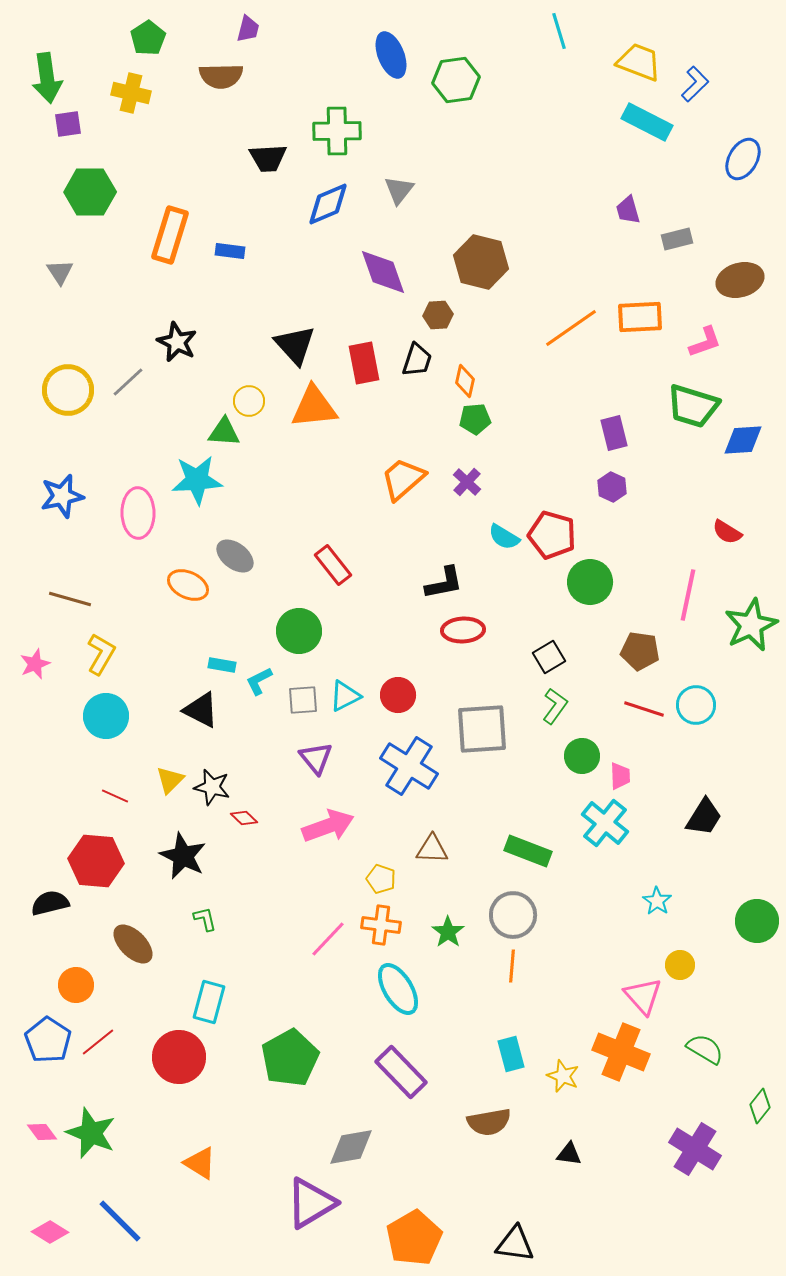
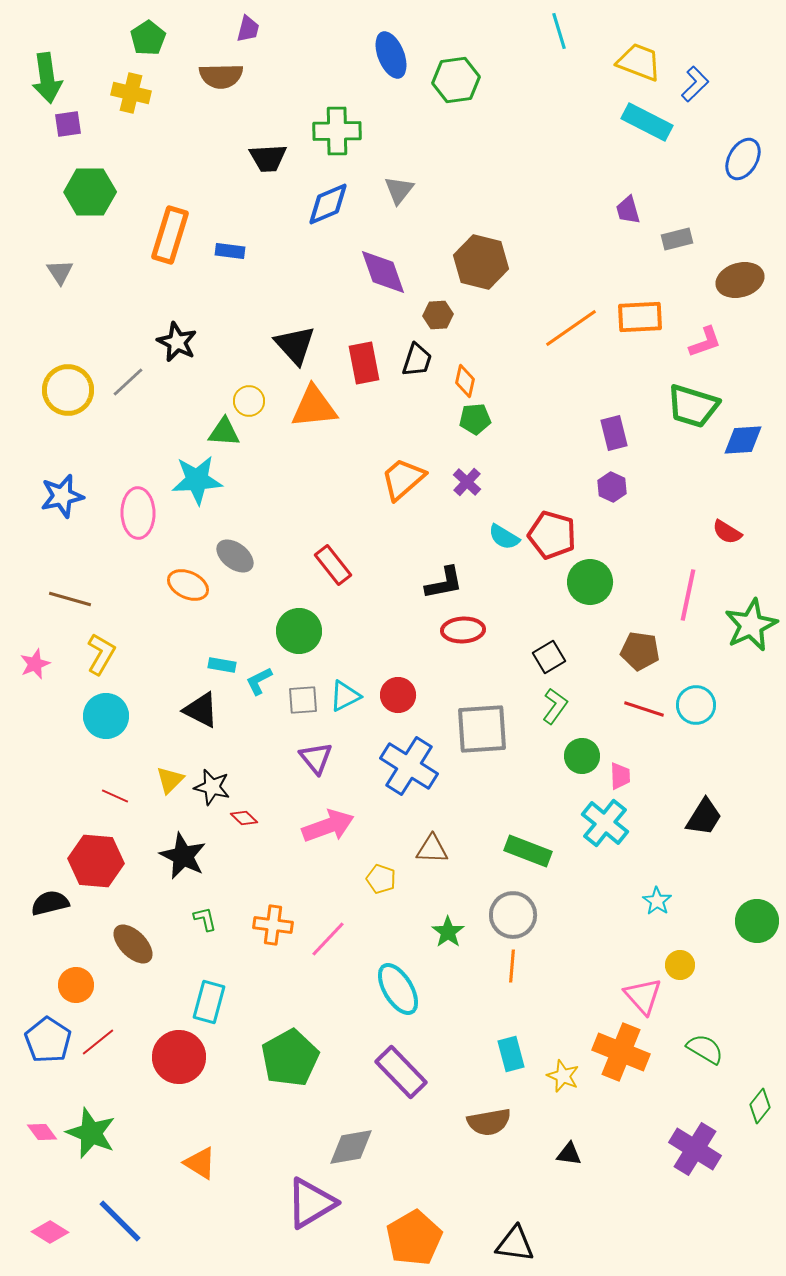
orange cross at (381, 925): moved 108 px left
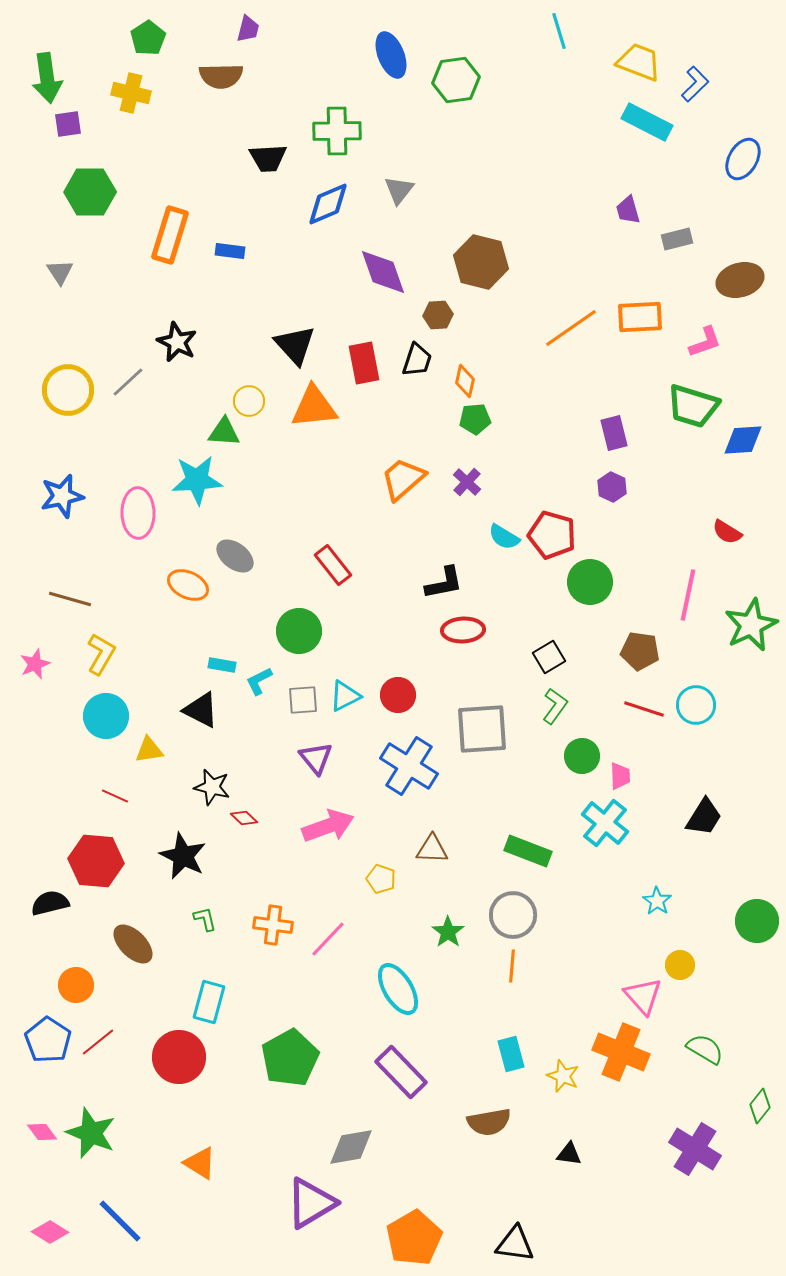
yellow triangle at (170, 780): moved 21 px left, 30 px up; rotated 36 degrees clockwise
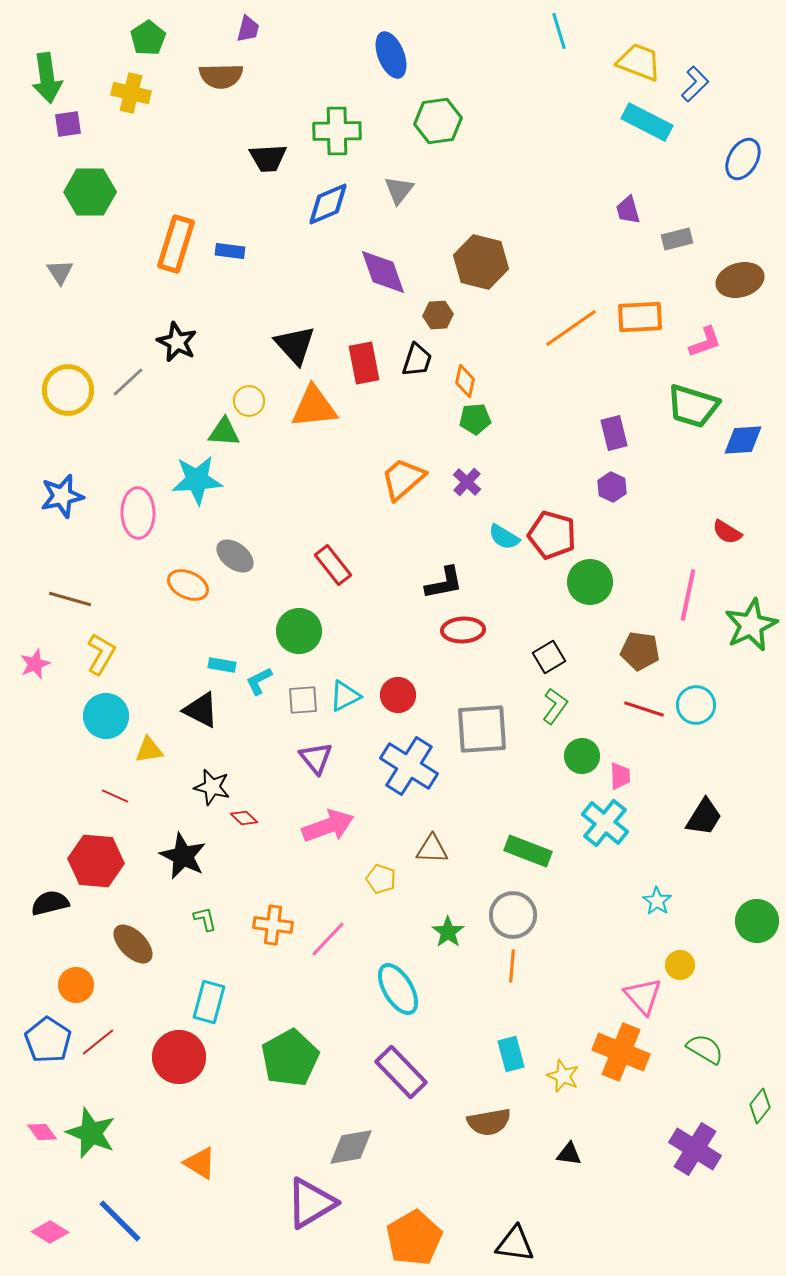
green hexagon at (456, 80): moved 18 px left, 41 px down
orange rectangle at (170, 235): moved 6 px right, 9 px down
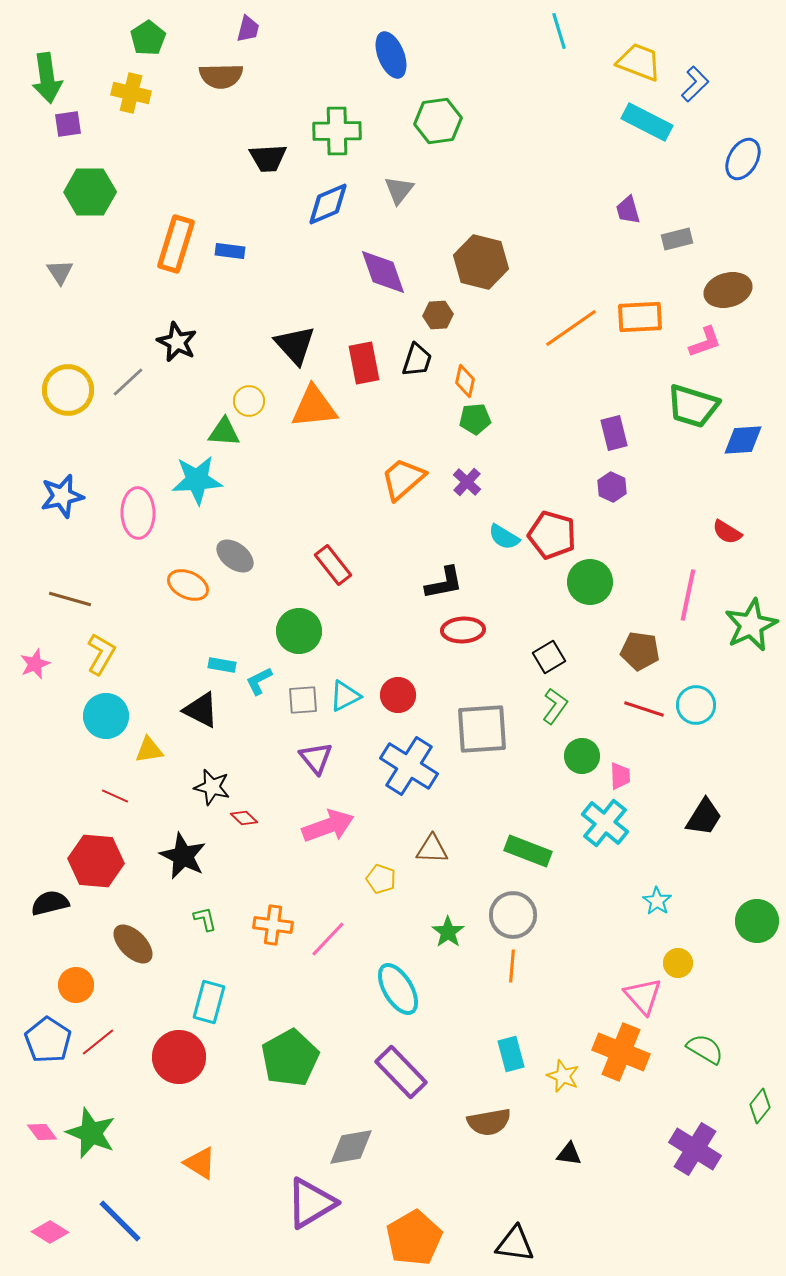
brown ellipse at (740, 280): moved 12 px left, 10 px down
yellow circle at (680, 965): moved 2 px left, 2 px up
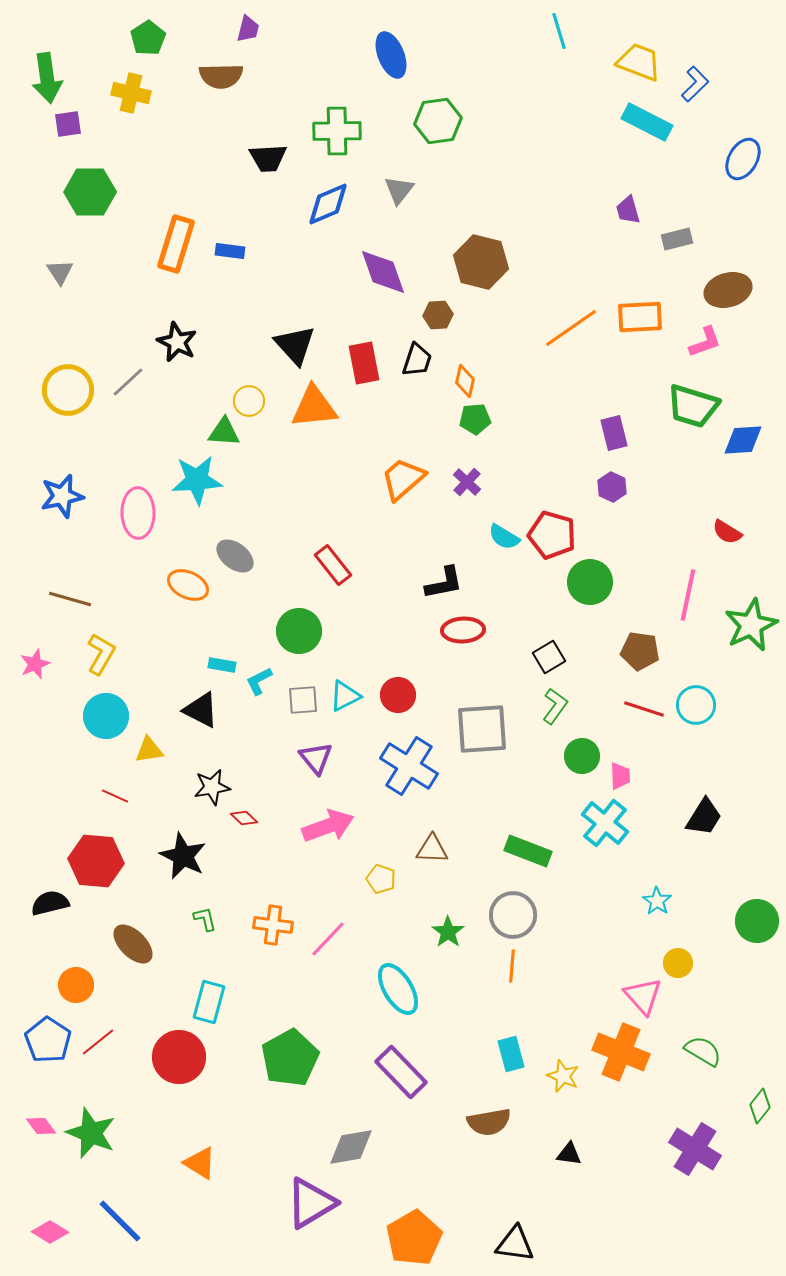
black star at (212, 787): rotated 24 degrees counterclockwise
green semicircle at (705, 1049): moved 2 px left, 2 px down
pink diamond at (42, 1132): moved 1 px left, 6 px up
